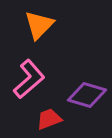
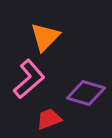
orange triangle: moved 6 px right, 12 px down
purple diamond: moved 1 px left, 2 px up
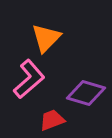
orange triangle: moved 1 px right, 1 px down
red trapezoid: moved 3 px right, 1 px down
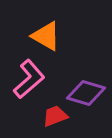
orange triangle: moved 2 px up; rotated 44 degrees counterclockwise
red trapezoid: moved 3 px right, 4 px up
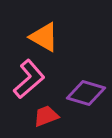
orange triangle: moved 2 px left, 1 px down
red trapezoid: moved 9 px left
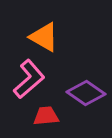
purple diamond: rotated 18 degrees clockwise
red trapezoid: rotated 16 degrees clockwise
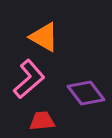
purple diamond: rotated 18 degrees clockwise
red trapezoid: moved 4 px left, 5 px down
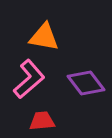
orange triangle: rotated 20 degrees counterclockwise
purple diamond: moved 10 px up
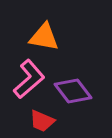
purple diamond: moved 13 px left, 8 px down
red trapezoid: rotated 152 degrees counterclockwise
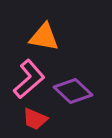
purple diamond: rotated 9 degrees counterclockwise
red trapezoid: moved 7 px left, 2 px up
